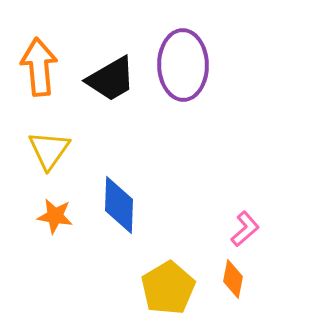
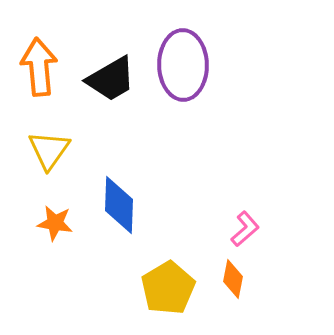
orange star: moved 7 px down
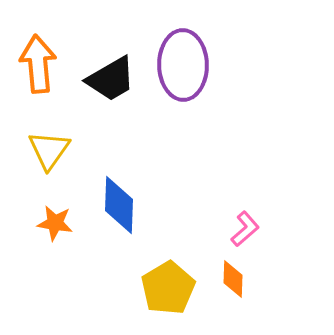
orange arrow: moved 1 px left, 3 px up
orange diamond: rotated 9 degrees counterclockwise
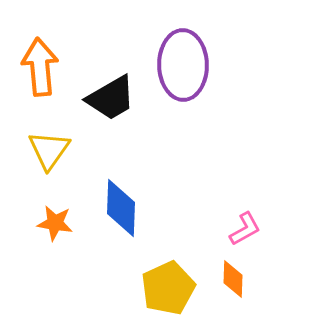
orange arrow: moved 2 px right, 3 px down
black trapezoid: moved 19 px down
blue diamond: moved 2 px right, 3 px down
pink L-shape: rotated 12 degrees clockwise
yellow pentagon: rotated 6 degrees clockwise
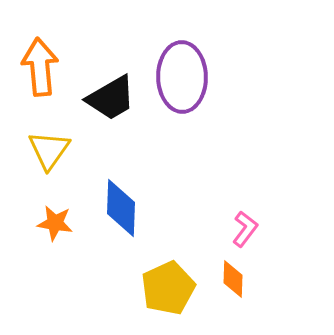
purple ellipse: moved 1 px left, 12 px down
pink L-shape: rotated 24 degrees counterclockwise
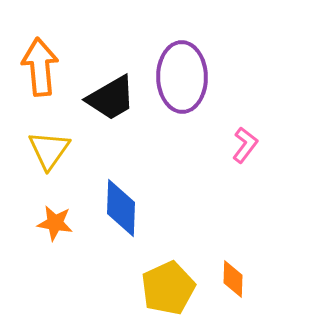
pink L-shape: moved 84 px up
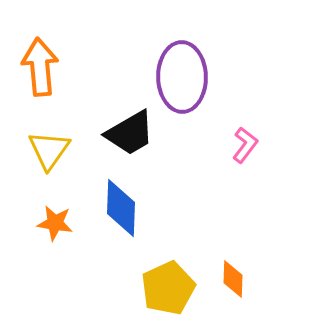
black trapezoid: moved 19 px right, 35 px down
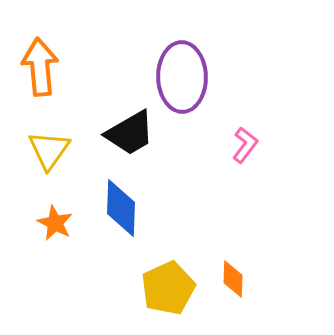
orange star: rotated 18 degrees clockwise
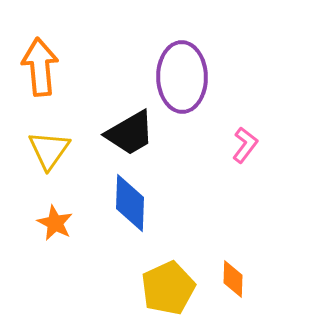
blue diamond: moved 9 px right, 5 px up
